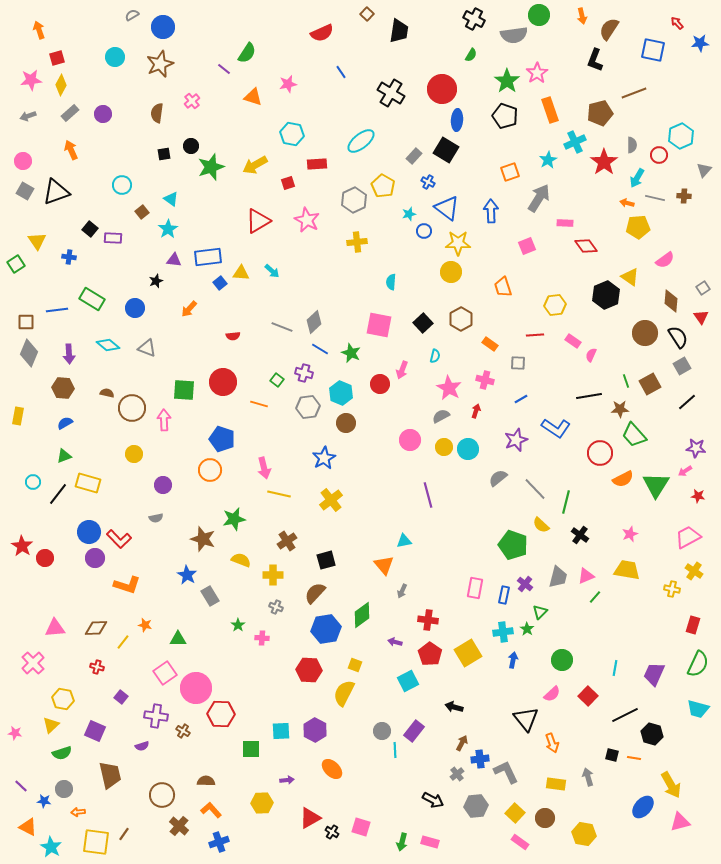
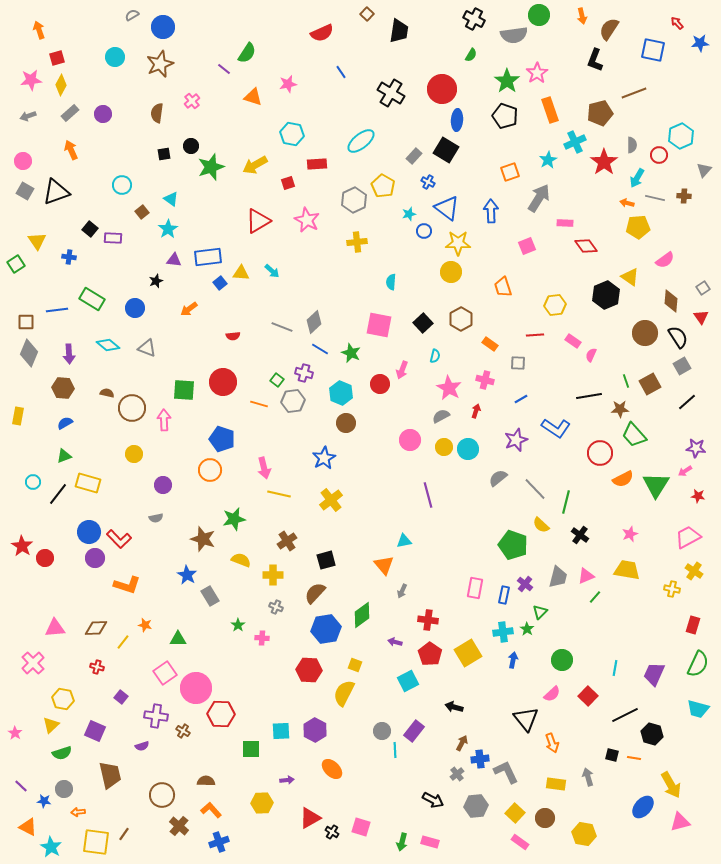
orange arrow at (189, 309): rotated 12 degrees clockwise
gray hexagon at (308, 407): moved 15 px left, 6 px up
pink star at (15, 733): rotated 24 degrees clockwise
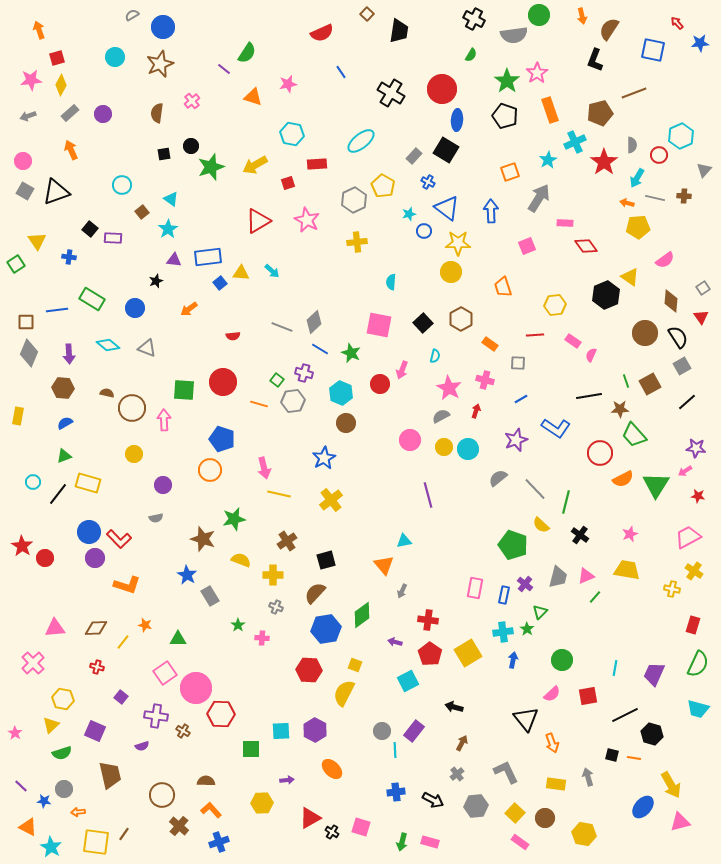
red square at (588, 696): rotated 36 degrees clockwise
blue cross at (480, 759): moved 84 px left, 33 px down
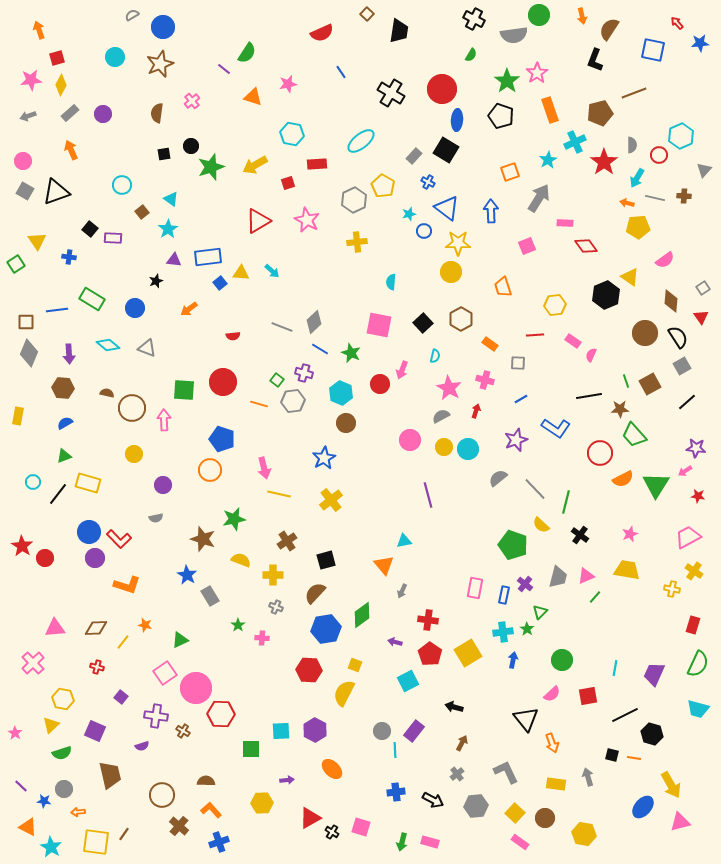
black pentagon at (505, 116): moved 4 px left
green triangle at (178, 639): moved 2 px right, 1 px down; rotated 24 degrees counterclockwise
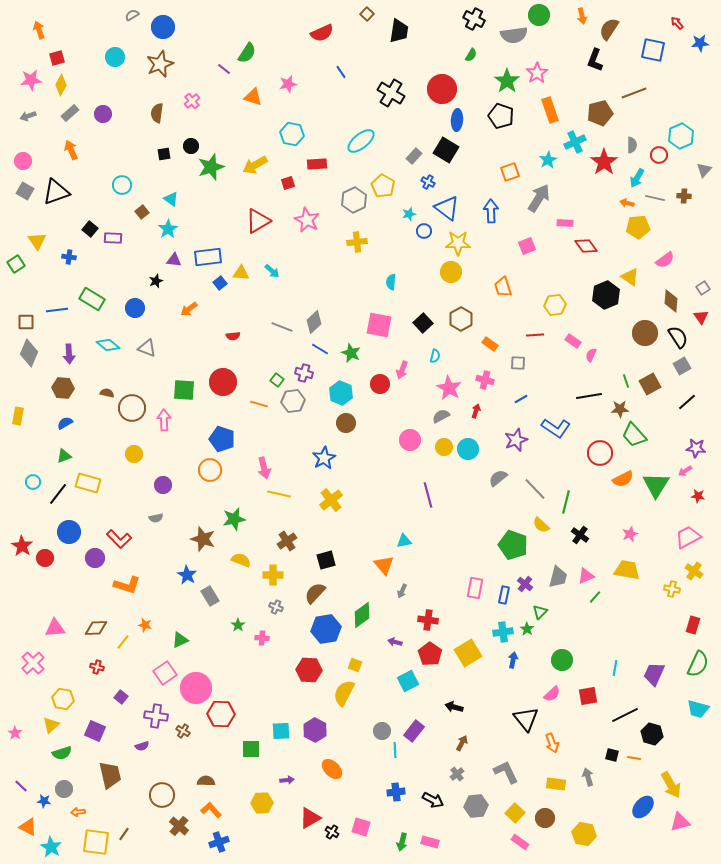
blue circle at (89, 532): moved 20 px left
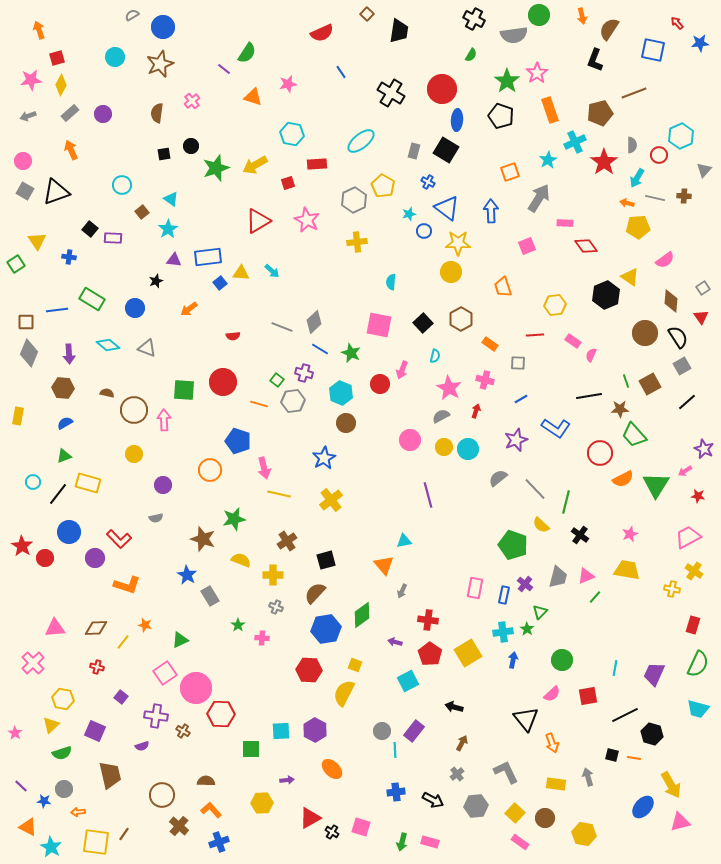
gray rectangle at (414, 156): moved 5 px up; rotated 28 degrees counterclockwise
green star at (211, 167): moved 5 px right, 1 px down
brown circle at (132, 408): moved 2 px right, 2 px down
blue pentagon at (222, 439): moved 16 px right, 2 px down
purple star at (696, 448): moved 8 px right, 1 px down; rotated 18 degrees clockwise
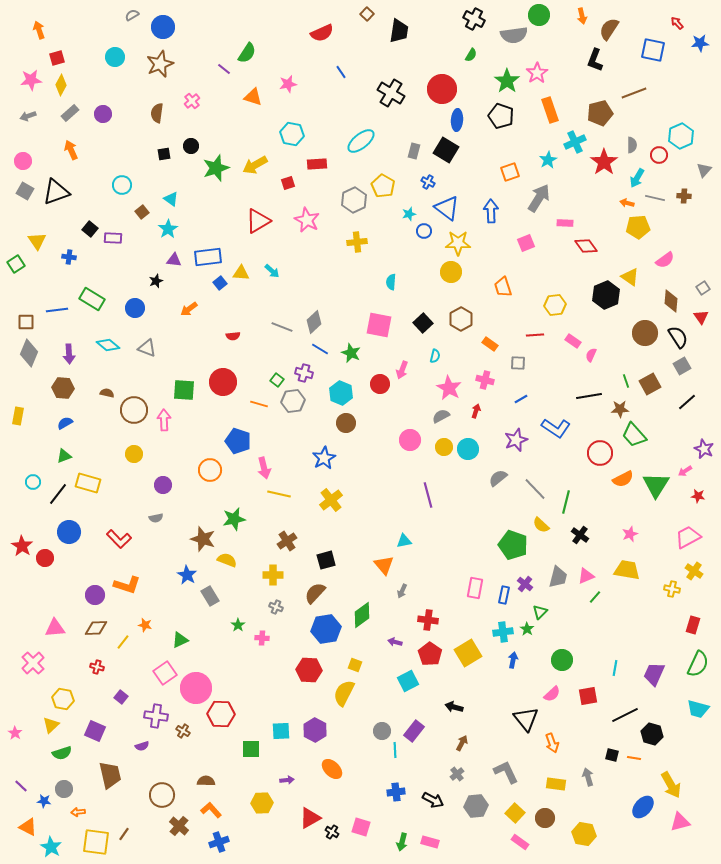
pink square at (527, 246): moved 1 px left, 3 px up
purple circle at (95, 558): moved 37 px down
yellow semicircle at (241, 560): moved 14 px left
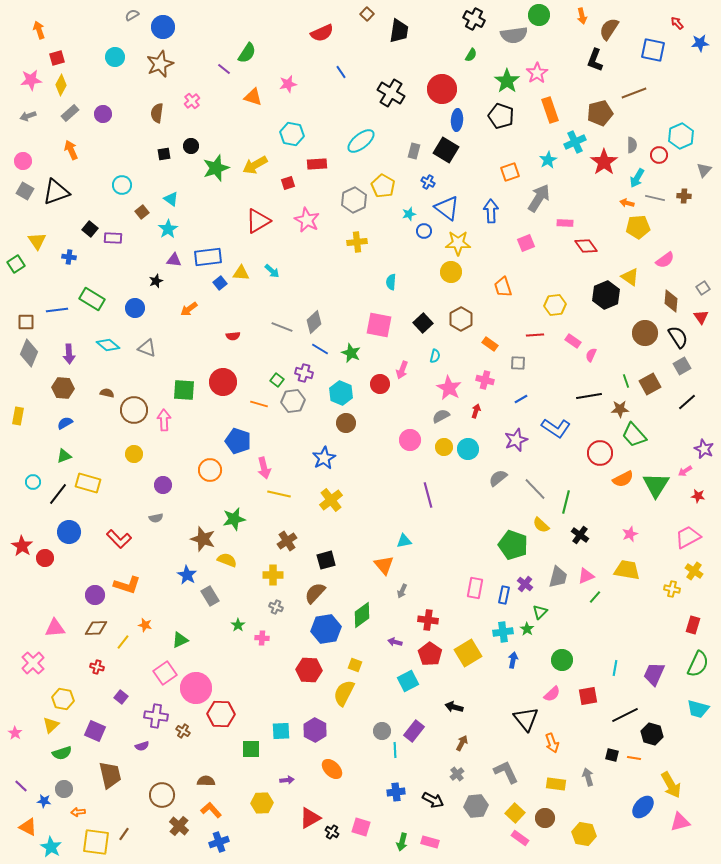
pink rectangle at (520, 842): moved 4 px up
